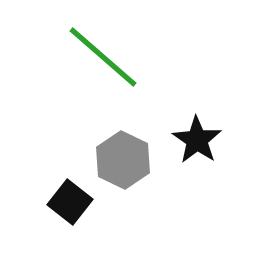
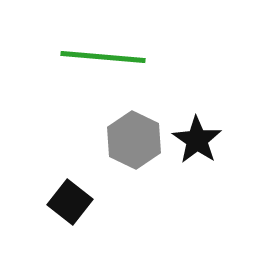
green line: rotated 36 degrees counterclockwise
gray hexagon: moved 11 px right, 20 px up
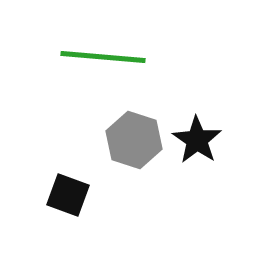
gray hexagon: rotated 8 degrees counterclockwise
black square: moved 2 px left, 7 px up; rotated 18 degrees counterclockwise
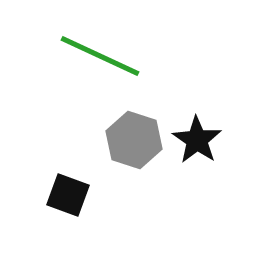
green line: moved 3 px left, 1 px up; rotated 20 degrees clockwise
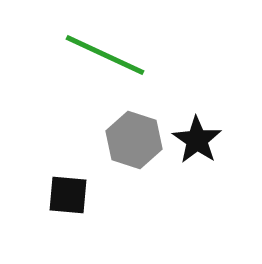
green line: moved 5 px right, 1 px up
black square: rotated 15 degrees counterclockwise
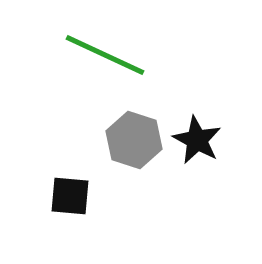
black star: rotated 6 degrees counterclockwise
black square: moved 2 px right, 1 px down
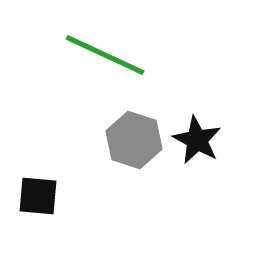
black square: moved 32 px left
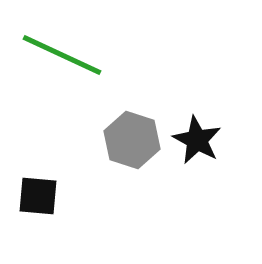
green line: moved 43 px left
gray hexagon: moved 2 px left
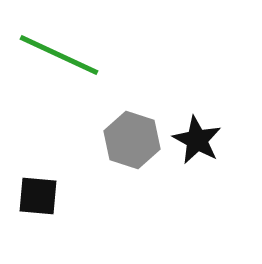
green line: moved 3 px left
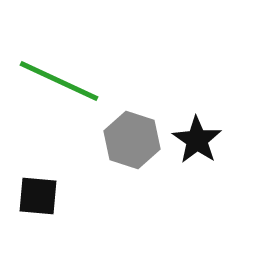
green line: moved 26 px down
black star: rotated 6 degrees clockwise
